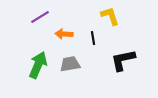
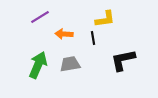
yellow L-shape: moved 5 px left, 3 px down; rotated 100 degrees clockwise
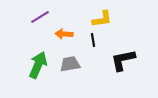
yellow L-shape: moved 3 px left
black line: moved 2 px down
